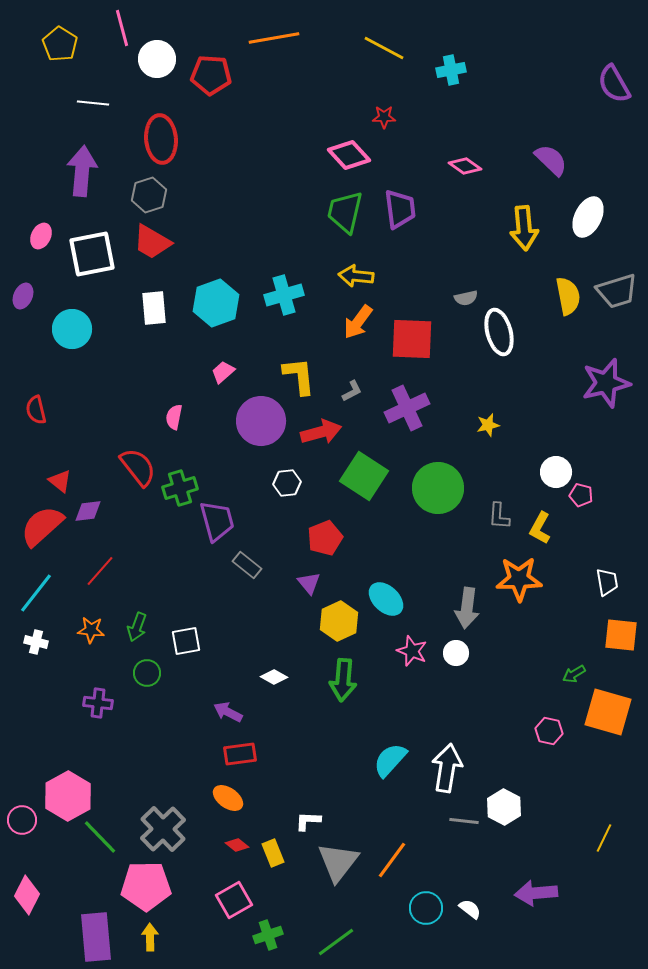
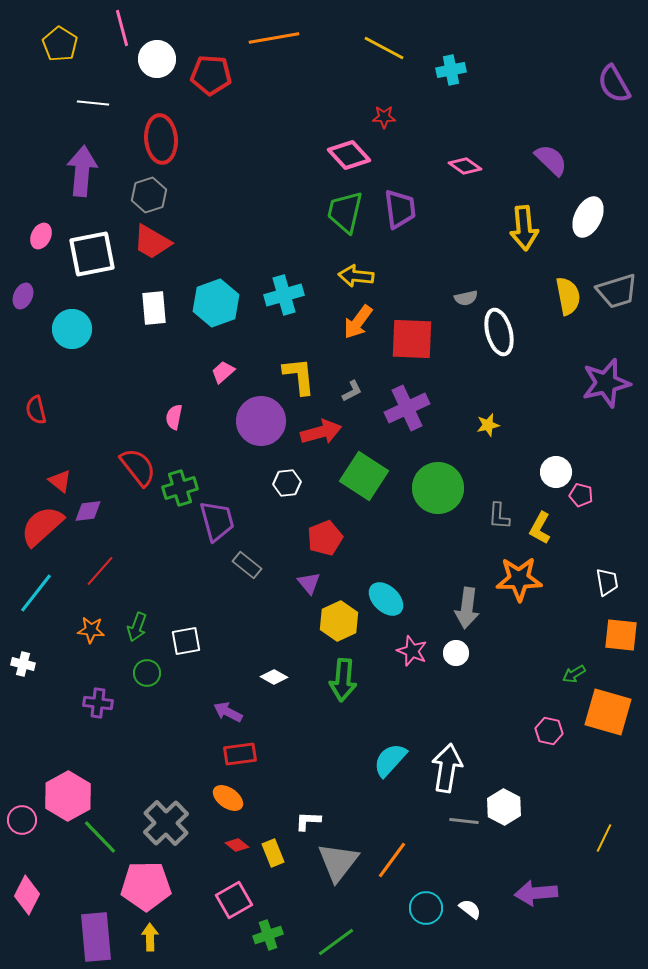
white cross at (36, 642): moved 13 px left, 22 px down
gray cross at (163, 829): moved 3 px right, 6 px up
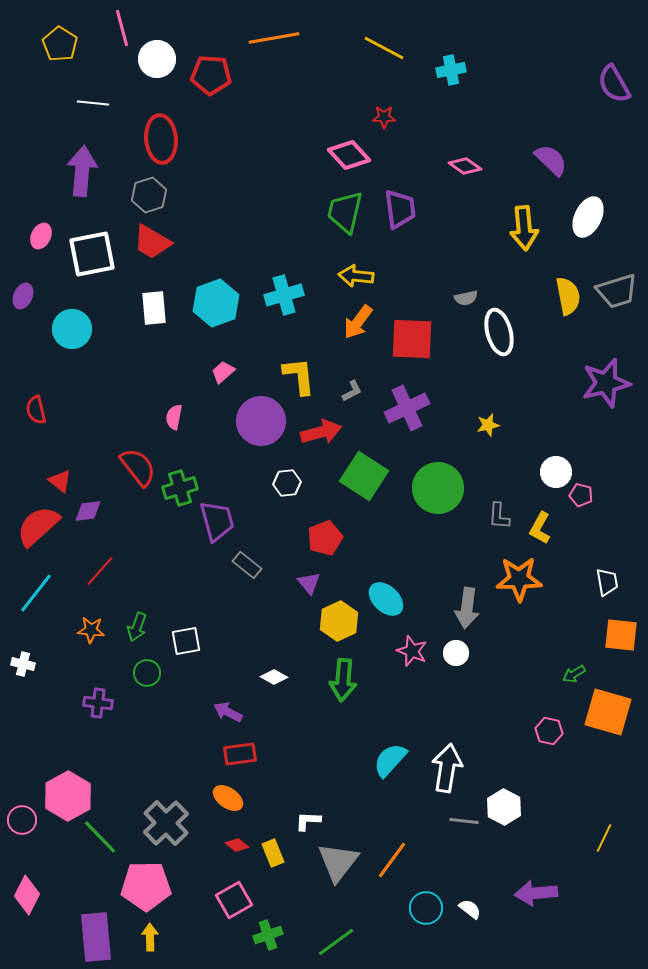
red semicircle at (42, 526): moved 4 px left
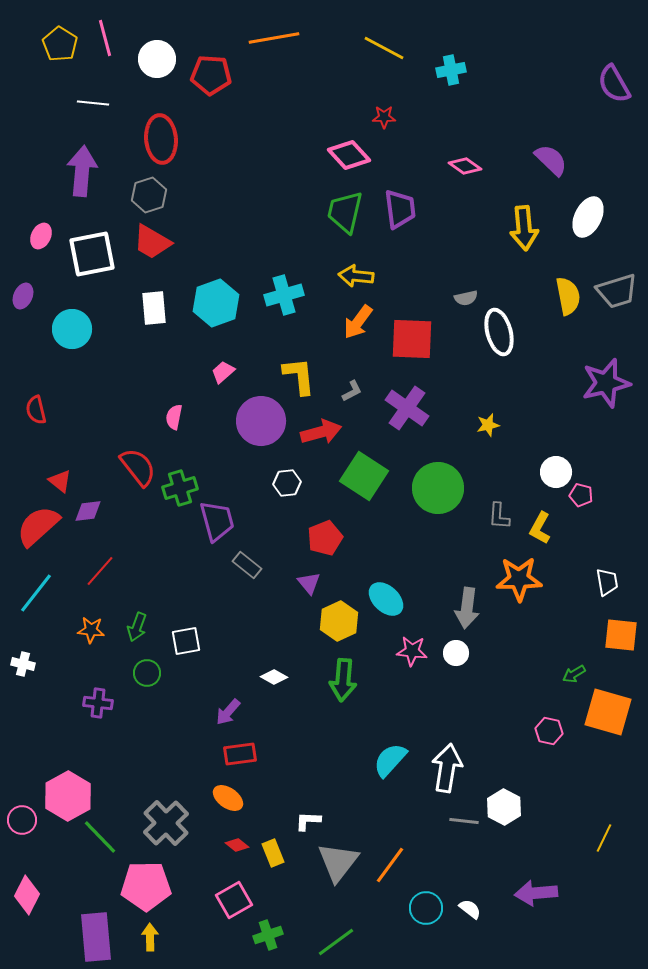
pink line at (122, 28): moved 17 px left, 10 px down
purple cross at (407, 408): rotated 30 degrees counterclockwise
pink star at (412, 651): rotated 16 degrees counterclockwise
purple arrow at (228, 712): rotated 76 degrees counterclockwise
orange line at (392, 860): moved 2 px left, 5 px down
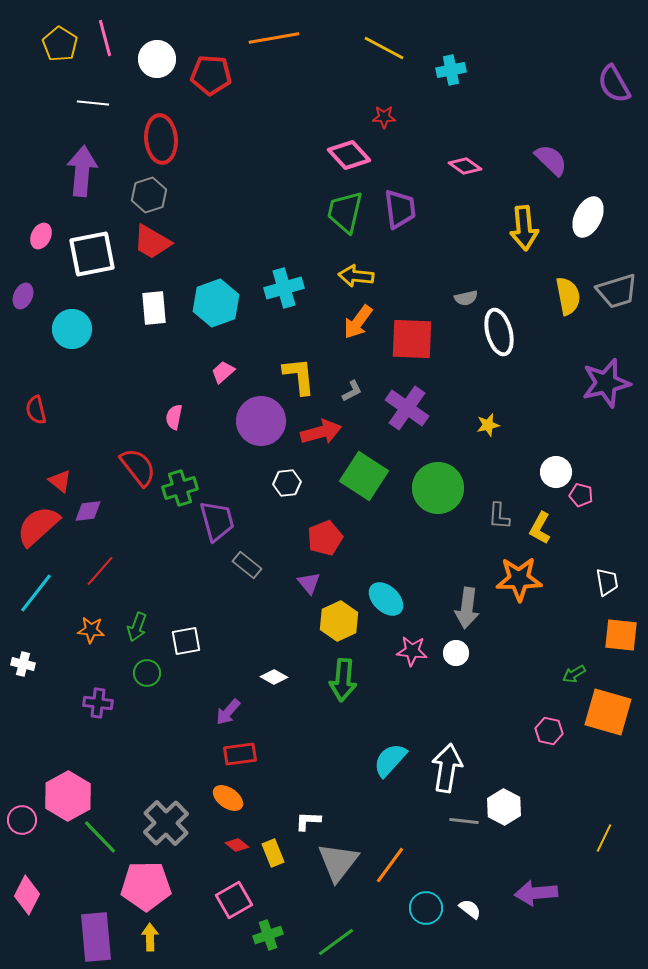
cyan cross at (284, 295): moved 7 px up
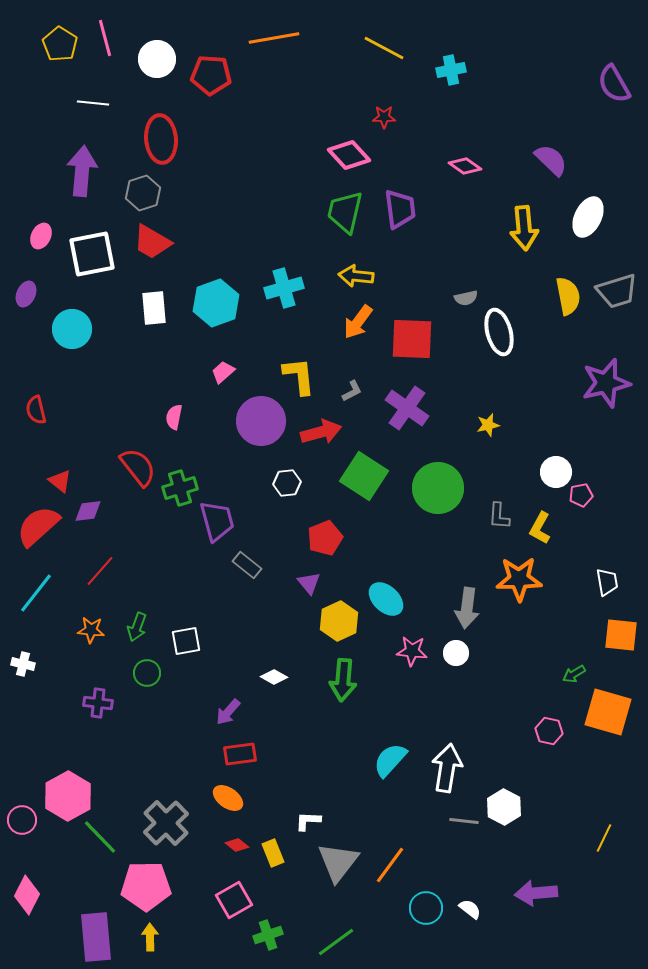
gray hexagon at (149, 195): moved 6 px left, 2 px up
purple ellipse at (23, 296): moved 3 px right, 2 px up
pink pentagon at (581, 495): rotated 25 degrees counterclockwise
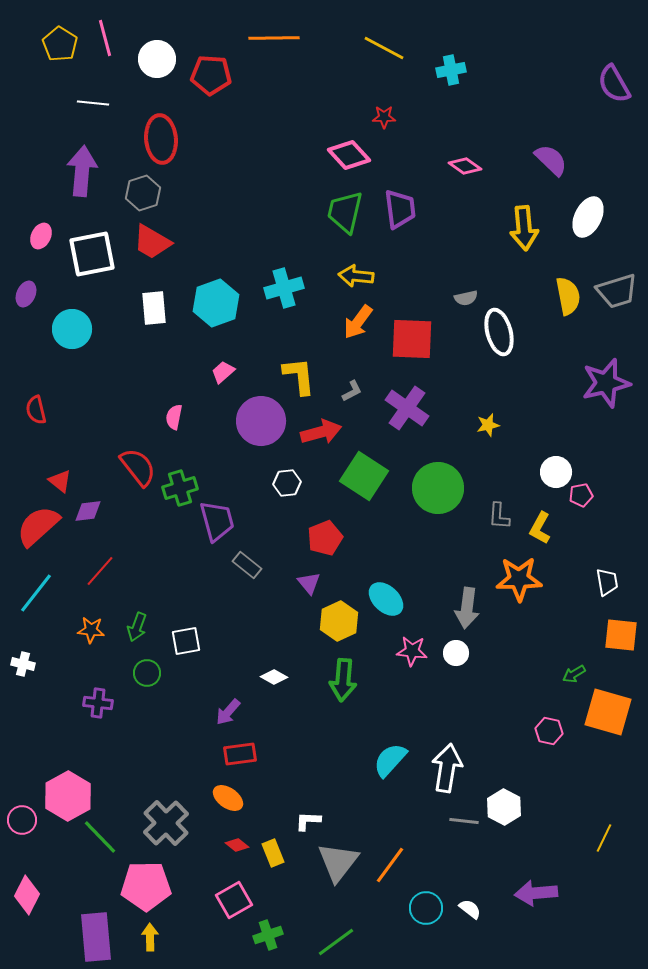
orange line at (274, 38): rotated 9 degrees clockwise
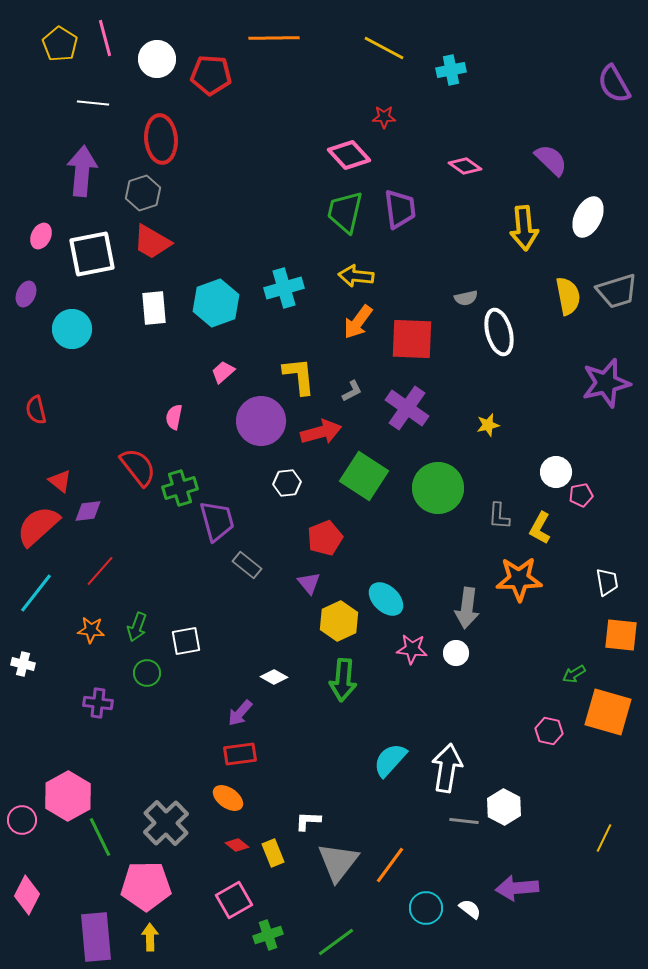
pink star at (412, 651): moved 2 px up
purple arrow at (228, 712): moved 12 px right, 1 px down
green line at (100, 837): rotated 18 degrees clockwise
purple arrow at (536, 893): moved 19 px left, 5 px up
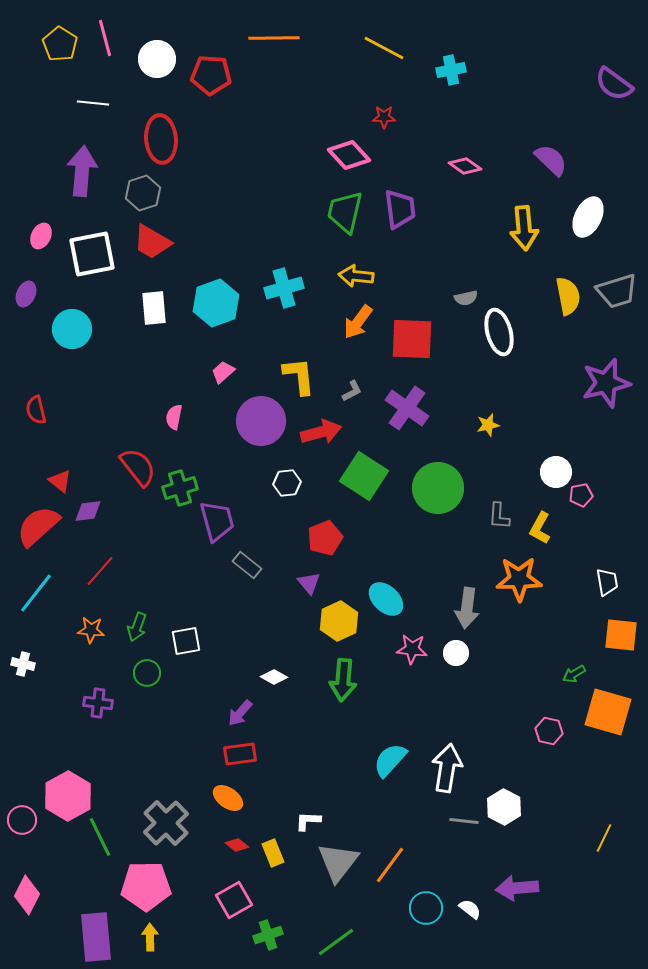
purple semicircle at (614, 84): rotated 24 degrees counterclockwise
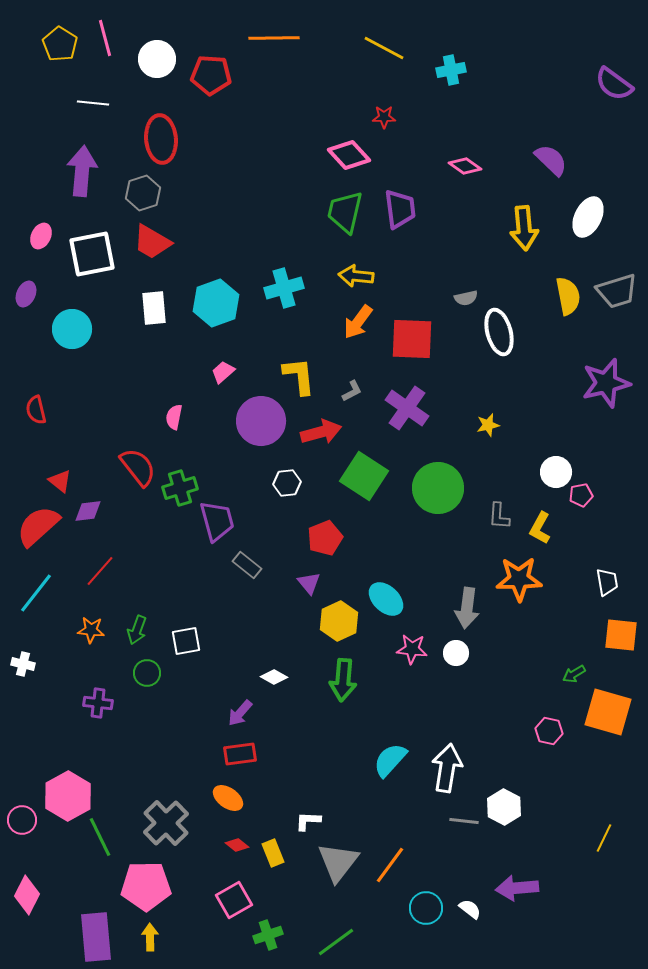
green arrow at (137, 627): moved 3 px down
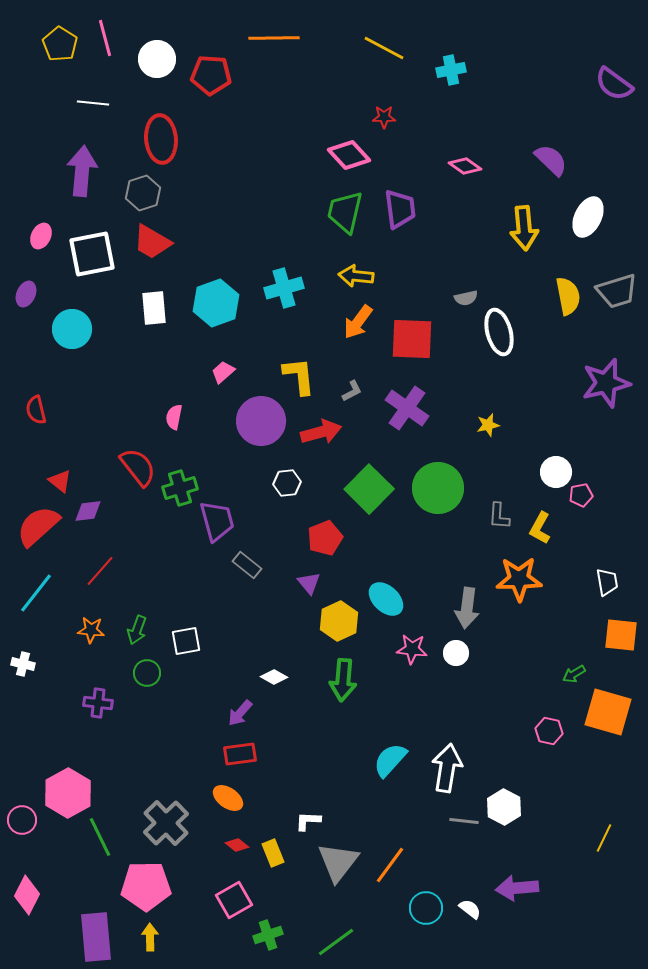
green square at (364, 476): moved 5 px right, 13 px down; rotated 12 degrees clockwise
pink hexagon at (68, 796): moved 3 px up
